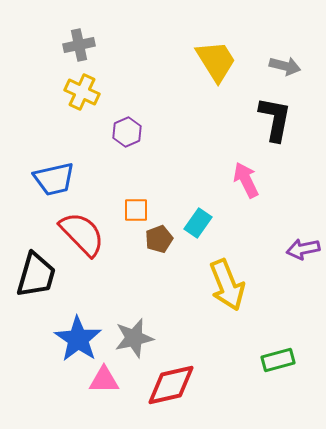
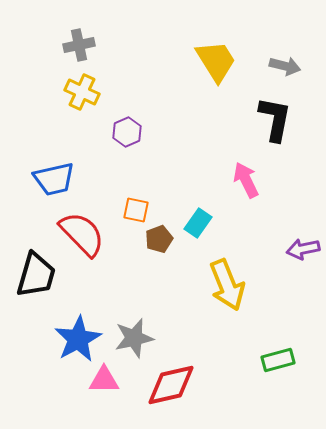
orange square: rotated 12 degrees clockwise
blue star: rotated 9 degrees clockwise
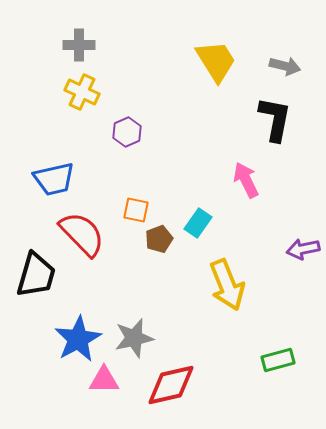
gray cross: rotated 12 degrees clockwise
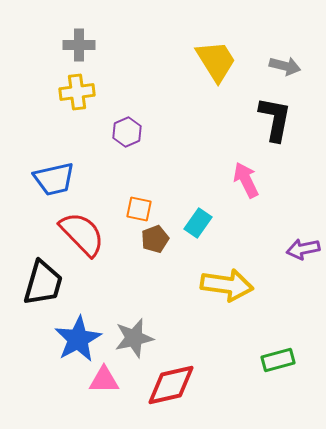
yellow cross: moved 5 px left; rotated 32 degrees counterclockwise
orange square: moved 3 px right, 1 px up
brown pentagon: moved 4 px left
black trapezoid: moved 7 px right, 8 px down
yellow arrow: rotated 60 degrees counterclockwise
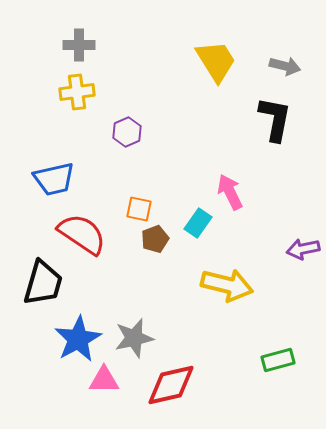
pink arrow: moved 16 px left, 12 px down
red semicircle: rotated 12 degrees counterclockwise
yellow arrow: rotated 6 degrees clockwise
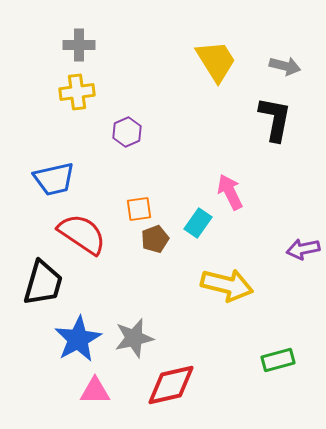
orange square: rotated 20 degrees counterclockwise
pink triangle: moved 9 px left, 11 px down
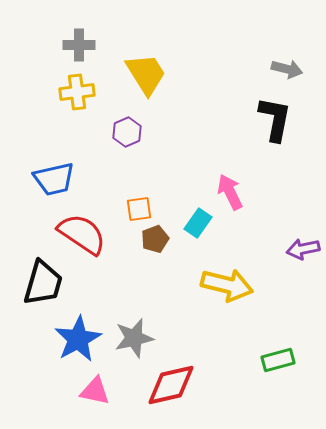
yellow trapezoid: moved 70 px left, 13 px down
gray arrow: moved 2 px right, 3 px down
pink triangle: rotated 12 degrees clockwise
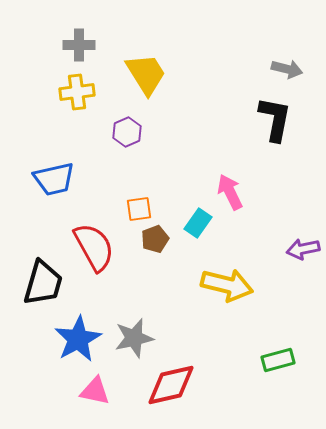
red semicircle: moved 12 px right, 13 px down; rotated 27 degrees clockwise
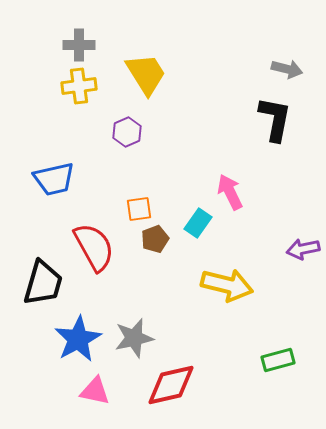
yellow cross: moved 2 px right, 6 px up
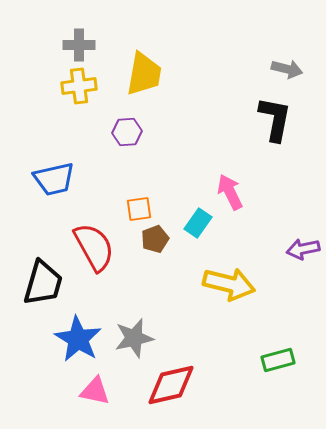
yellow trapezoid: moved 2 px left; rotated 42 degrees clockwise
purple hexagon: rotated 20 degrees clockwise
yellow arrow: moved 2 px right, 1 px up
blue star: rotated 12 degrees counterclockwise
